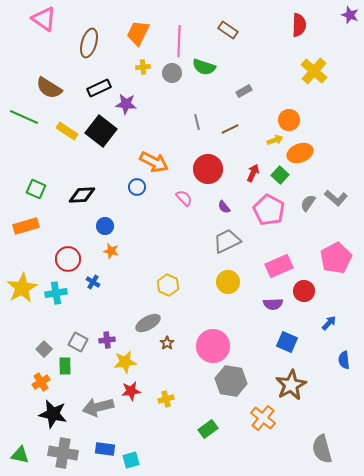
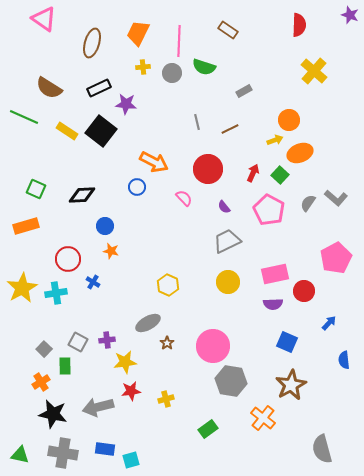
brown ellipse at (89, 43): moved 3 px right
pink rectangle at (279, 266): moved 4 px left, 8 px down; rotated 12 degrees clockwise
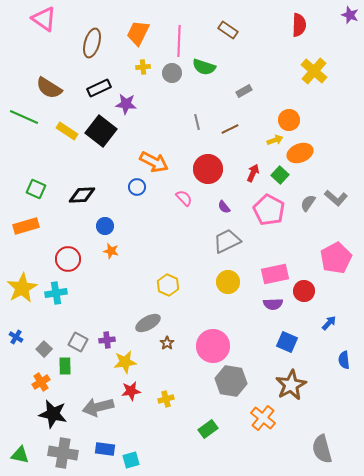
blue cross at (93, 282): moved 77 px left, 55 px down
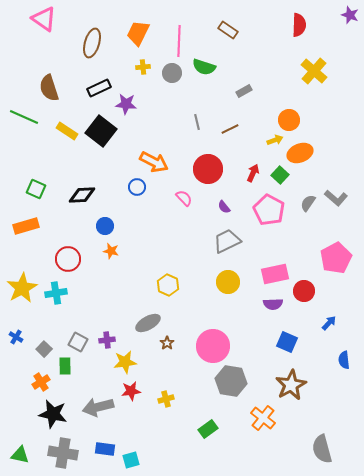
brown semicircle at (49, 88): rotated 40 degrees clockwise
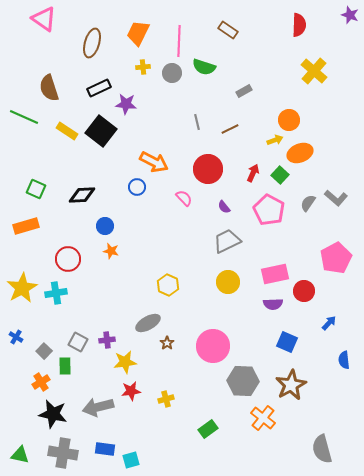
gray square at (44, 349): moved 2 px down
gray hexagon at (231, 381): moved 12 px right; rotated 8 degrees counterclockwise
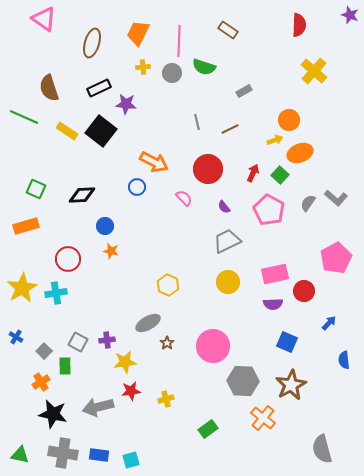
blue rectangle at (105, 449): moved 6 px left, 6 px down
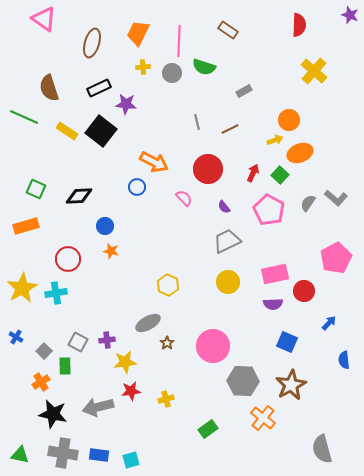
black diamond at (82, 195): moved 3 px left, 1 px down
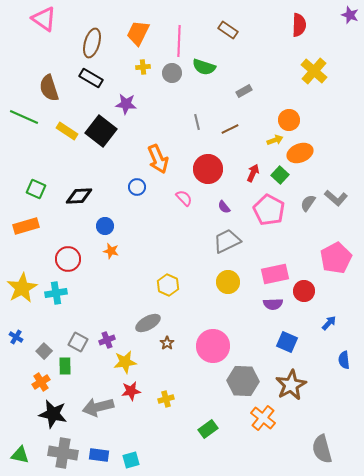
black rectangle at (99, 88): moved 8 px left, 10 px up; rotated 55 degrees clockwise
orange arrow at (154, 162): moved 4 px right, 3 px up; rotated 40 degrees clockwise
purple cross at (107, 340): rotated 14 degrees counterclockwise
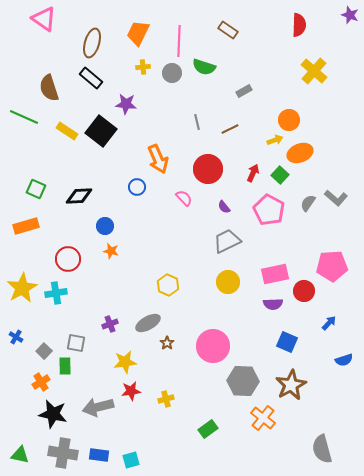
black rectangle at (91, 78): rotated 10 degrees clockwise
pink pentagon at (336, 258): moved 4 px left, 8 px down; rotated 24 degrees clockwise
purple cross at (107, 340): moved 3 px right, 16 px up
gray square at (78, 342): moved 2 px left, 1 px down; rotated 18 degrees counterclockwise
blue semicircle at (344, 360): rotated 102 degrees counterclockwise
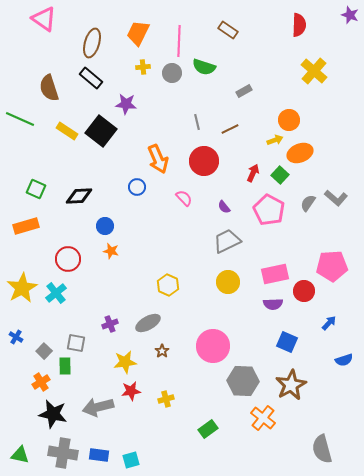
green line at (24, 117): moved 4 px left, 2 px down
red circle at (208, 169): moved 4 px left, 8 px up
cyan cross at (56, 293): rotated 30 degrees counterclockwise
brown star at (167, 343): moved 5 px left, 8 px down
